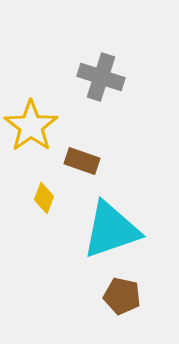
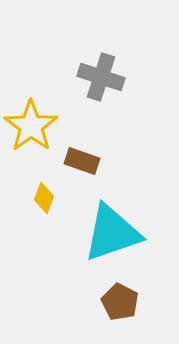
cyan triangle: moved 1 px right, 3 px down
brown pentagon: moved 2 px left, 6 px down; rotated 15 degrees clockwise
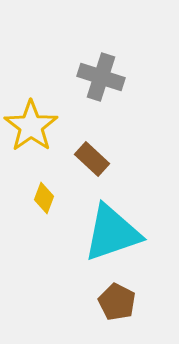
brown rectangle: moved 10 px right, 2 px up; rotated 24 degrees clockwise
brown pentagon: moved 3 px left
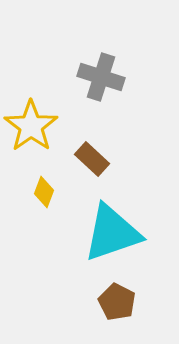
yellow diamond: moved 6 px up
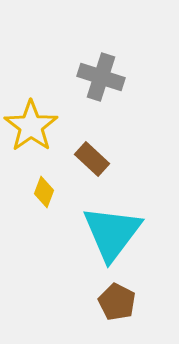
cyan triangle: rotated 34 degrees counterclockwise
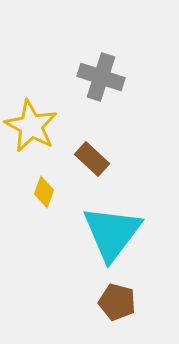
yellow star: rotated 8 degrees counterclockwise
brown pentagon: rotated 12 degrees counterclockwise
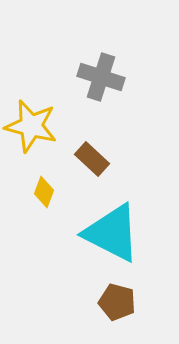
yellow star: rotated 14 degrees counterclockwise
cyan triangle: rotated 40 degrees counterclockwise
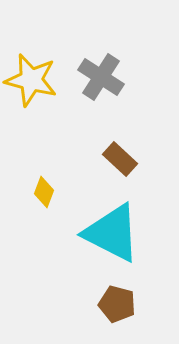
gray cross: rotated 15 degrees clockwise
yellow star: moved 46 px up
brown rectangle: moved 28 px right
brown pentagon: moved 2 px down
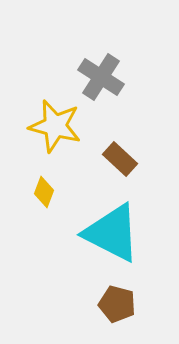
yellow star: moved 24 px right, 46 px down
